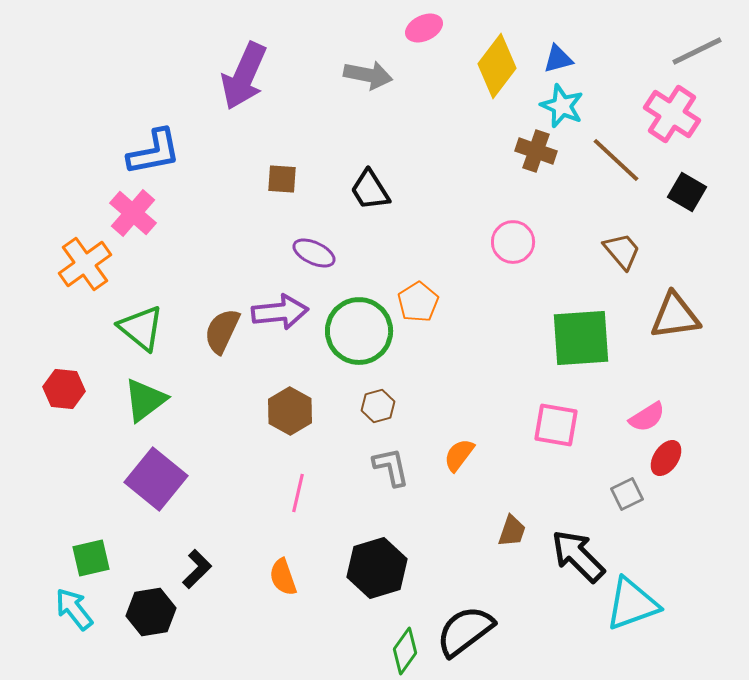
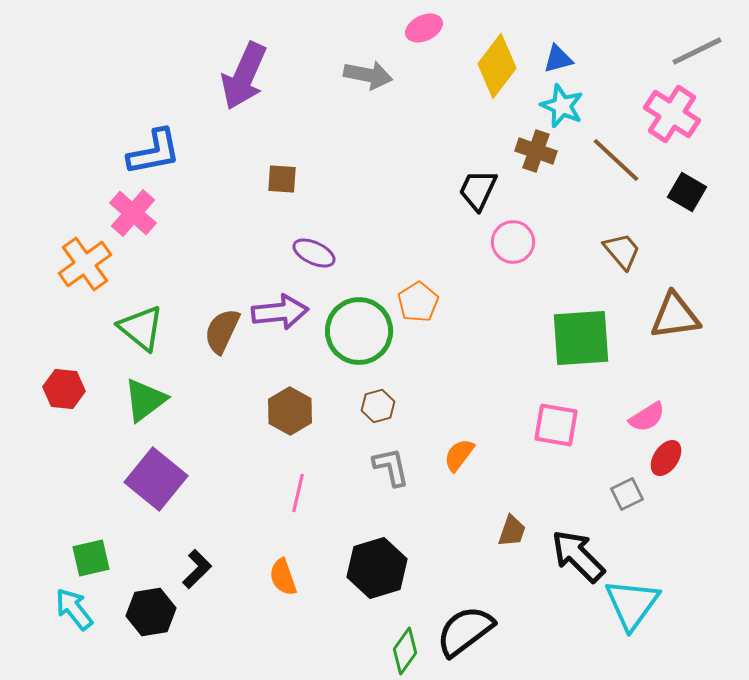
black trapezoid at (370, 190): moved 108 px right; rotated 57 degrees clockwise
cyan triangle at (632, 604): rotated 34 degrees counterclockwise
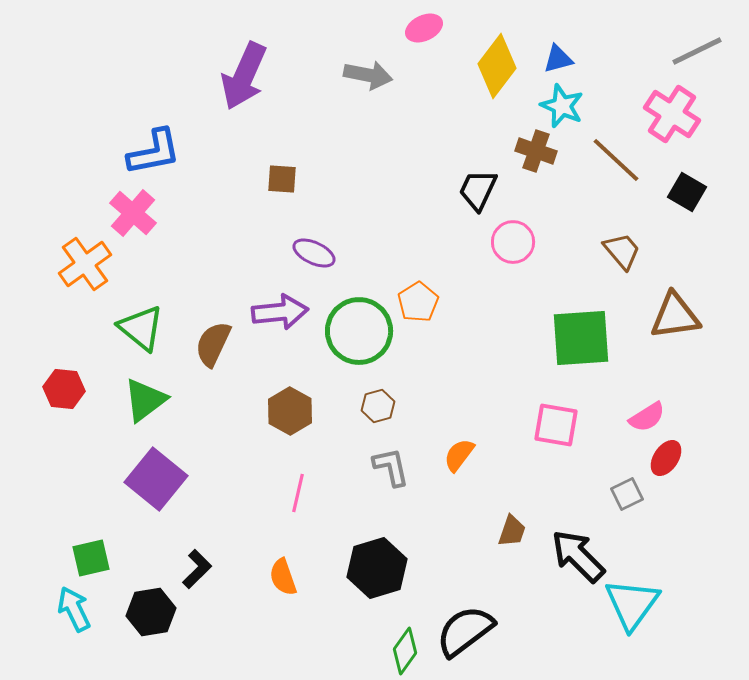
brown semicircle at (222, 331): moved 9 px left, 13 px down
cyan arrow at (74, 609): rotated 12 degrees clockwise
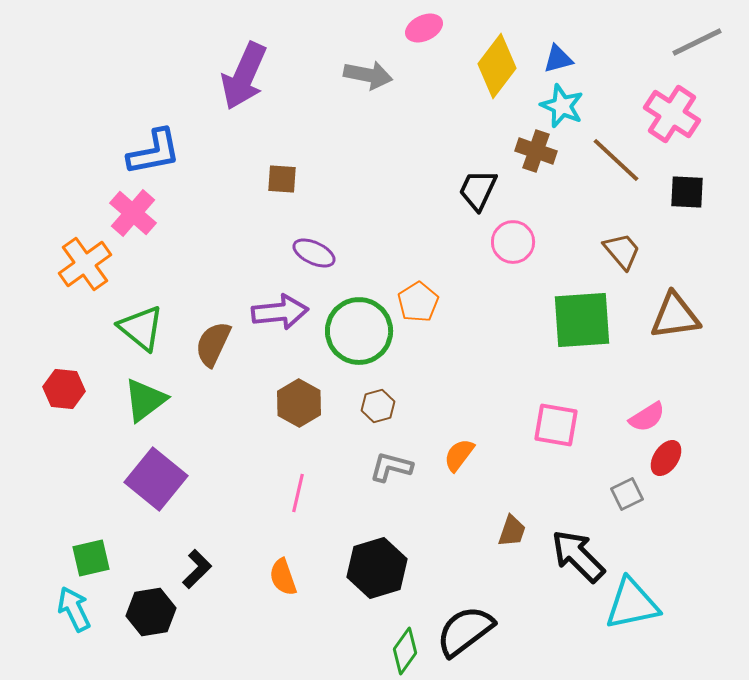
gray line at (697, 51): moved 9 px up
black square at (687, 192): rotated 27 degrees counterclockwise
green square at (581, 338): moved 1 px right, 18 px up
brown hexagon at (290, 411): moved 9 px right, 8 px up
gray L-shape at (391, 467): rotated 63 degrees counterclockwise
cyan triangle at (632, 604): rotated 42 degrees clockwise
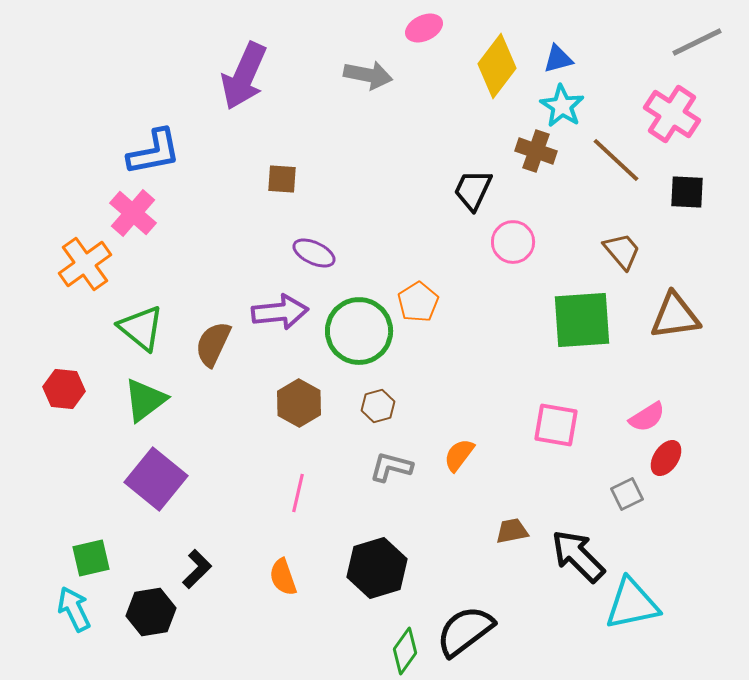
cyan star at (562, 106): rotated 9 degrees clockwise
black trapezoid at (478, 190): moved 5 px left
brown trapezoid at (512, 531): rotated 120 degrees counterclockwise
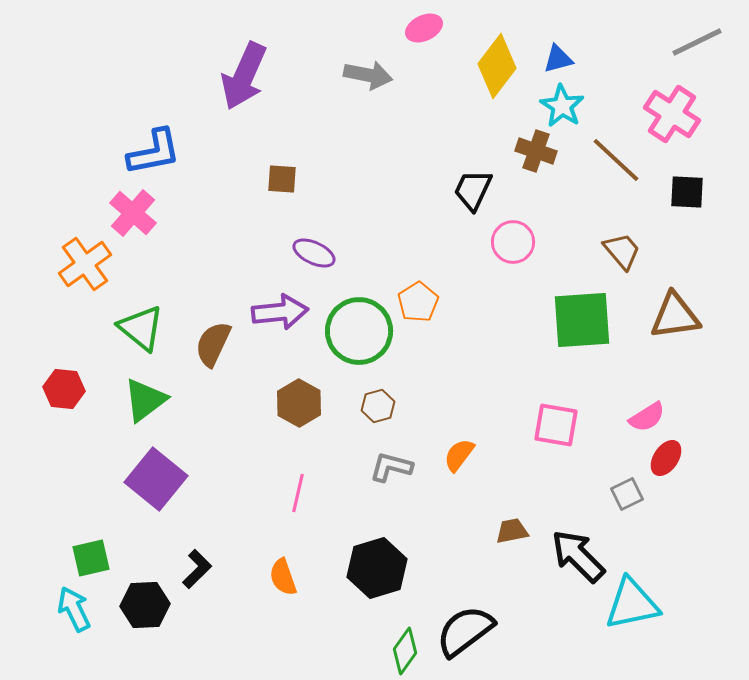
black hexagon at (151, 612): moved 6 px left, 7 px up; rotated 6 degrees clockwise
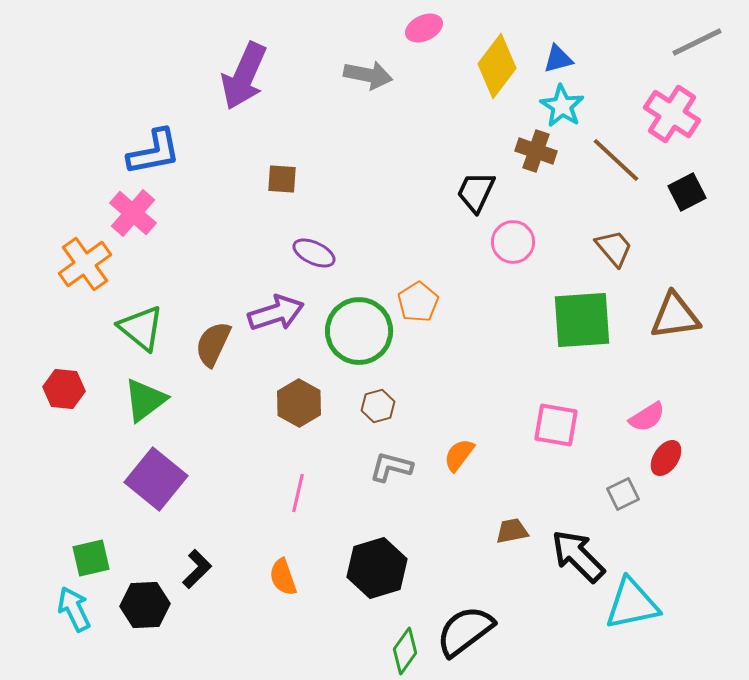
black trapezoid at (473, 190): moved 3 px right, 2 px down
black square at (687, 192): rotated 30 degrees counterclockwise
brown trapezoid at (622, 251): moved 8 px left, 3 px up
purple arrow at (280, 312): moved 4 px left, 1 px down; rotated 12 degrees counterclockwise
gray square at (627, 494): moved 4 px left
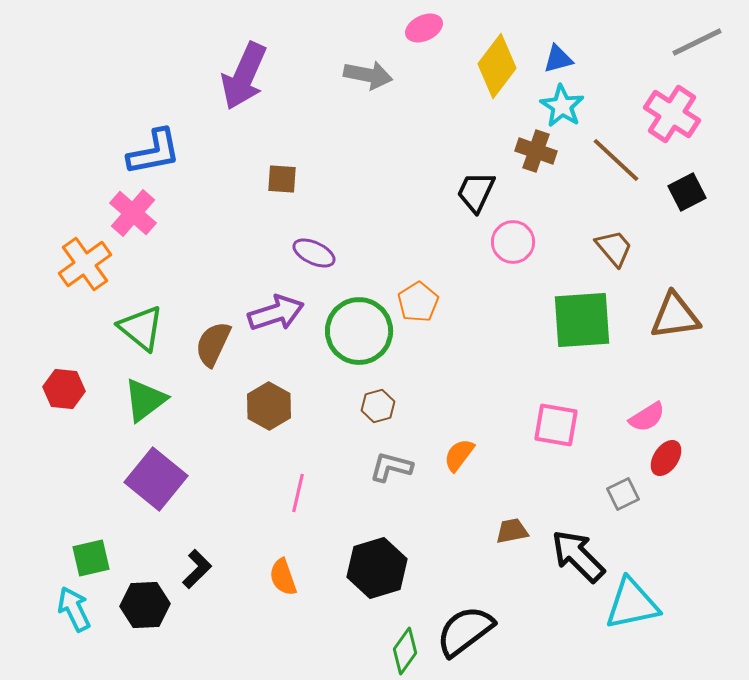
brown hexagon at (299, 403): moved 30 px left, 3 px down
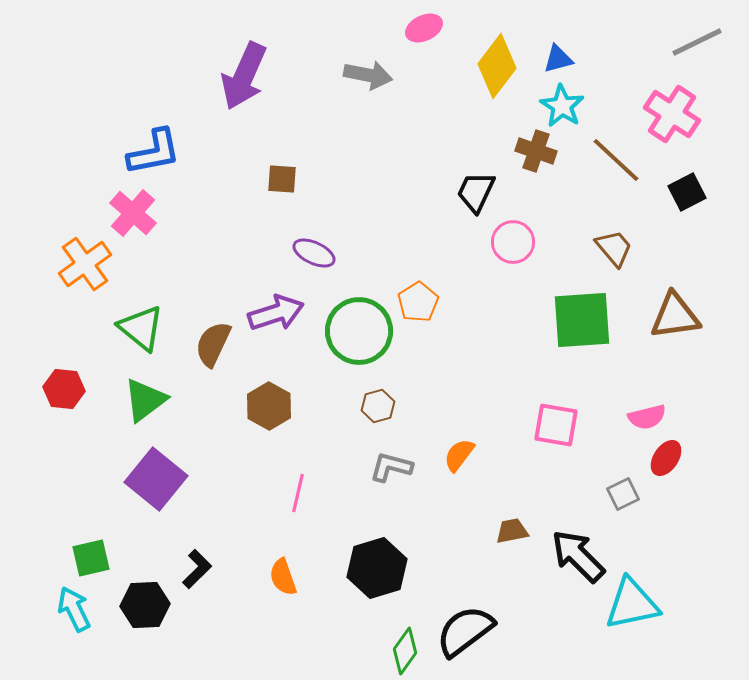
pink semicircle at (647, 417): rotated 18 degrees clockwise
